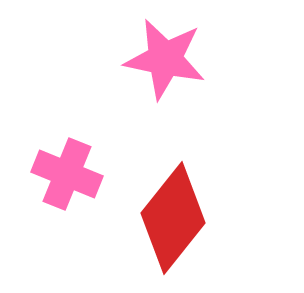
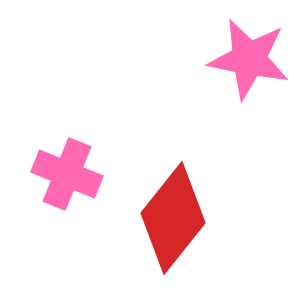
pink star: moved 84 px right
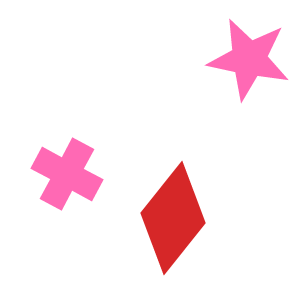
pink cross: rotated 6 degrees clockwise
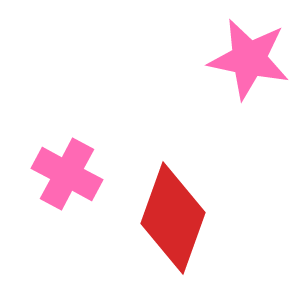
red diamond: rotated 19 degrees counterclockwise
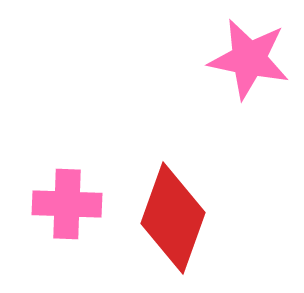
pink cross: moved 30 px down; rotated 26 degrees counterclockwise
